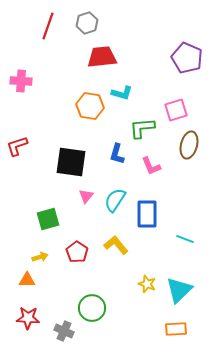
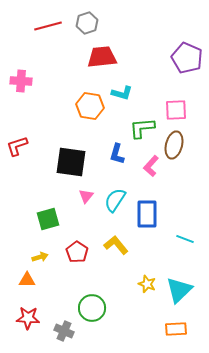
red line: rotated 56 degrees clockwise
pink square: rotated 15 degrees clockwise
brown ellipse: moved 15 px left
pink L-shape: rotated 65 degrees clockwise
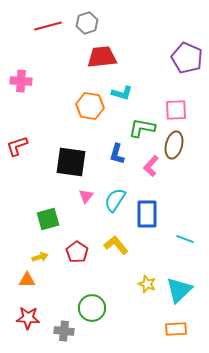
green L-shape: rotated 16 degrees clockwise
gray cross: rotated 18 degrees counterclockwise
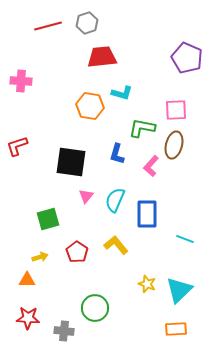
cyan semicircle: rotated 10 degrees counterclockwise
green circle: moved 3 px right
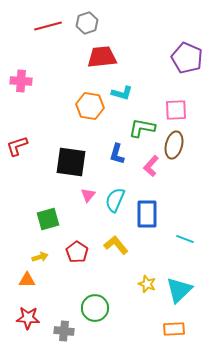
pink triangle: moved 2 px right, 1 px up
orange rectangle: moved 2 px left
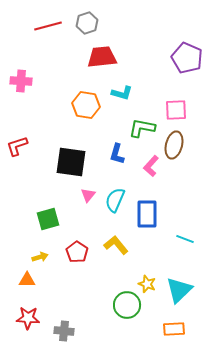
orange hexagon: moved 4 px left, 1 px up
green circle: moved 32 px right, 3 px up
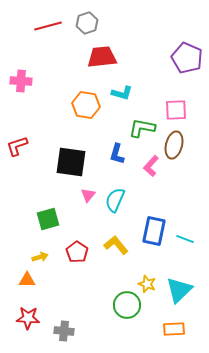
blue rectangle: moved 7 px right, 17 px down; rotated 12 degrees clockwise
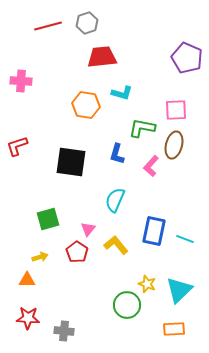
pink triangle: moved 34 px down
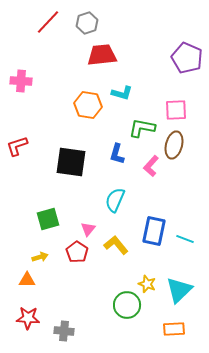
red line: moved 4 px up; rotated 32 degrees counterclockwise
red trapezoid: moved 2 px up
orange hexagon: moved 2 px right
